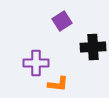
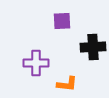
purple square: rotated 30 degrees clockwise
orange L-shape: moved 9 px right
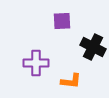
black cross: rotated 30 degrees clockwise
orange L-shape: moved 4 px right, 3 px up
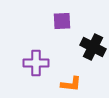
orange L-shape: moved 3 px down
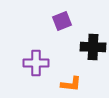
purple square: rotated 18 degrees counterclockwise
black cross: rotated 25 degrees counterclockwise
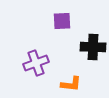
purple square: rotated 18 degrees clockwise
purple cross: rotated 20 degrees counterclockwise
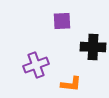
purple cross: moved 2 px down
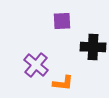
purple cross: rotated 30 degrees counterclockwise
orange L-shape: moved 8 px left, 1 px up
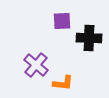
black cross: moved 4 px left, 9 px up
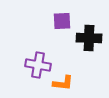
purple cross: moved 2 px right; rotated 30 degrees counterclockwise
